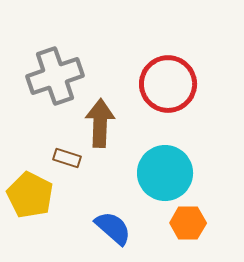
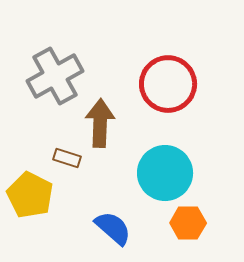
gray cross: rotated 10 degrees counterclockwise
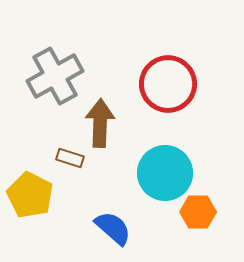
brown rectangle: moved 3 px right
orange hexagon: moved 10 px right, 11 px up
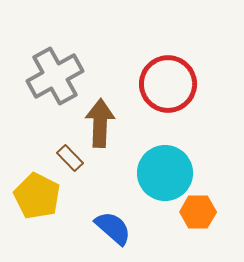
brown rectangle: rotated 28 degrees clockwise
yellow pentagon: moved 7 px right, 1 px down
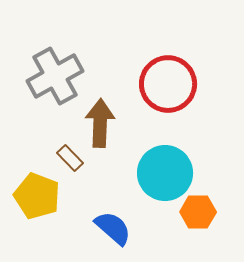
yellow pentagon: rotated 6 degrees counterclockwise
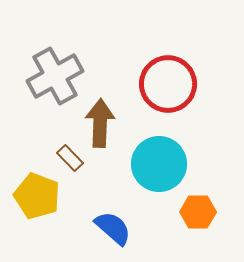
cyan circle: moved 6 px left, 9 px up
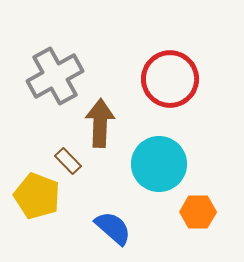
red circle: moved 2 px right, 5 px up
brown rectangle: moved 2 px left, 3 px down
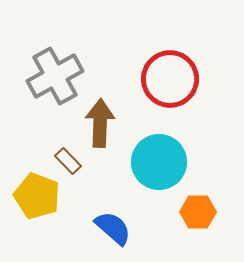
cyan circle: moved 2 px up
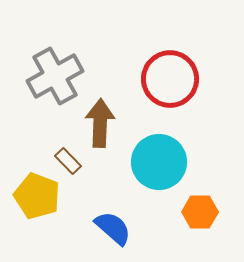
orange hexagon: moved 2 px right
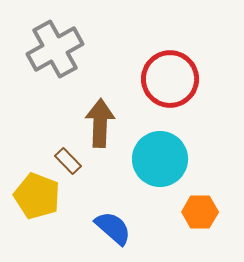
gray cross: moved 27 px up
cyan circle: moved 1 px right, 3 px up
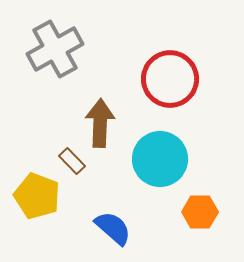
brown rectangle: moved 4 px right
